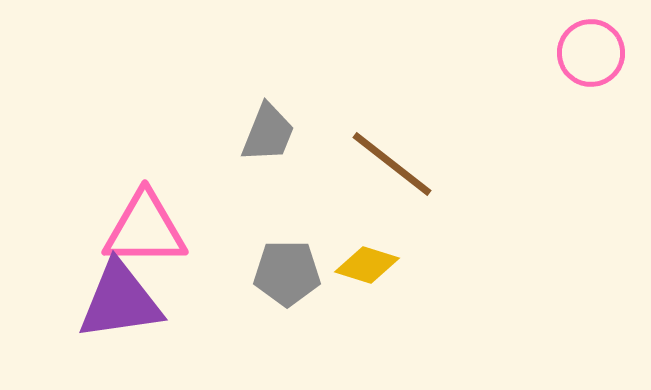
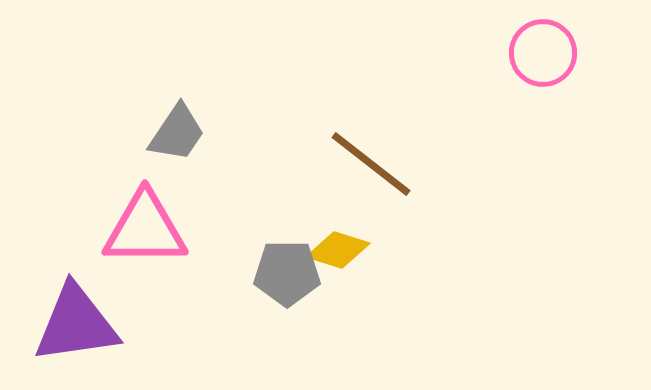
pink circle: moved 48 px left
gray trapezoid: moved 91 px left; rotated 12 degrees clockwise
brown line: moved 21 px left
yellow diamond: moved 29 px left, 15 px up
purple triangle: moved 44 px left, 23 px down
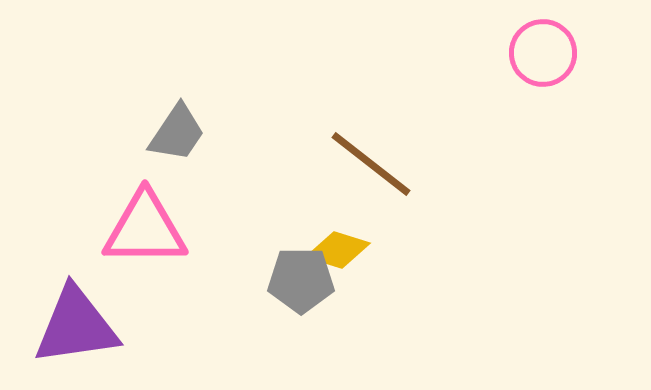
gray pentagon: moved 14 px right, 7 px down
purple triangle: moved 2 px down
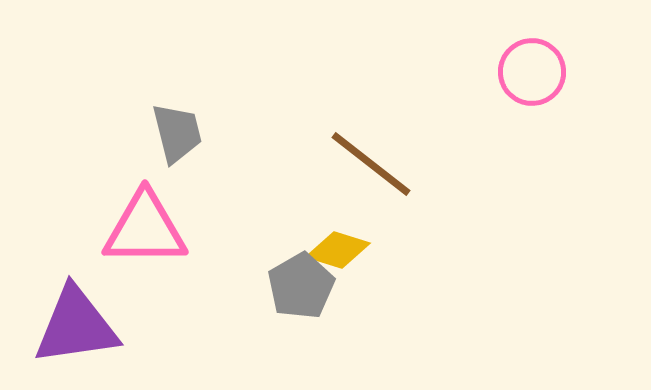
pink circle: moved 11 px left, 19 px down
gray trapezoid: rotated 48 degrees counterclockwise
gray pentagon: moved 6 px down; rotated 30 degrees counterclockwise
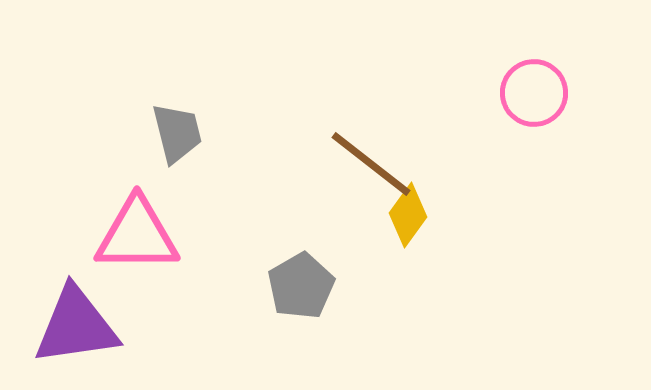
pink circle: moved 2 px right, 21 px down
pink triangle: moved 8 px left, 6 px down
yellow diamond: moved 70 px right, 35 px up; rotated 72 degrees counterclockwise
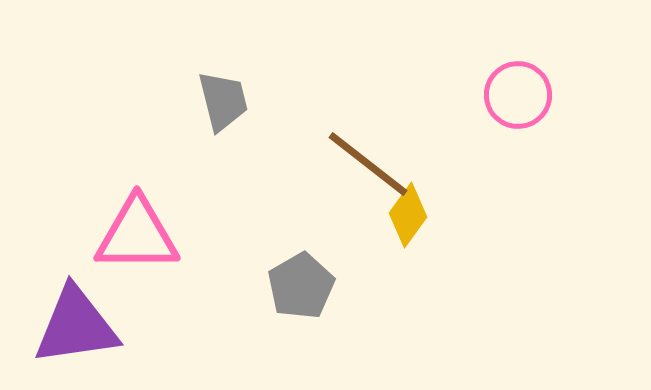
pink circle: moved 16 px left, 2 px down
gray trapezoid: moved 46 px right, 32 px up
brown line: moved 3 px left
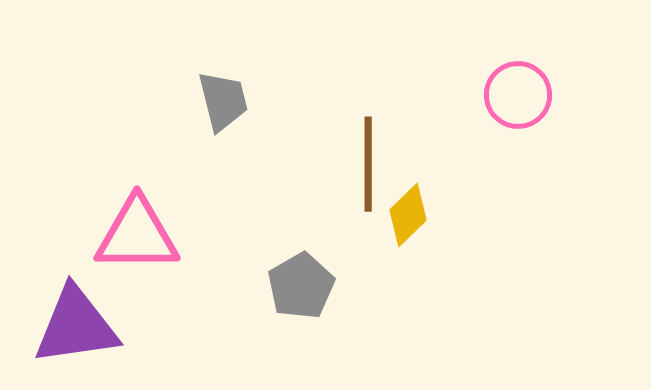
brown line: rotated 52 degrees clockwise
yellow diamond: rotated 10 degrees clockwise
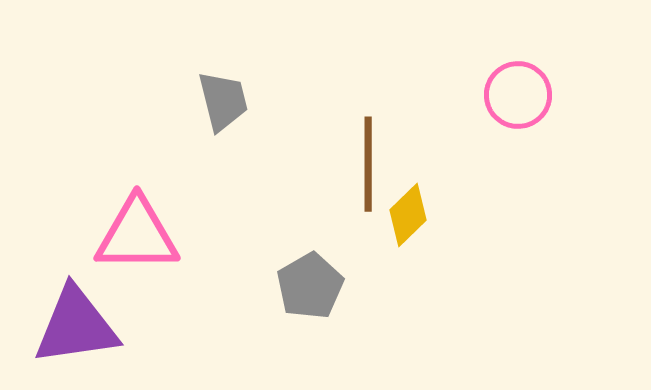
gray pentagon: moved 9 px right
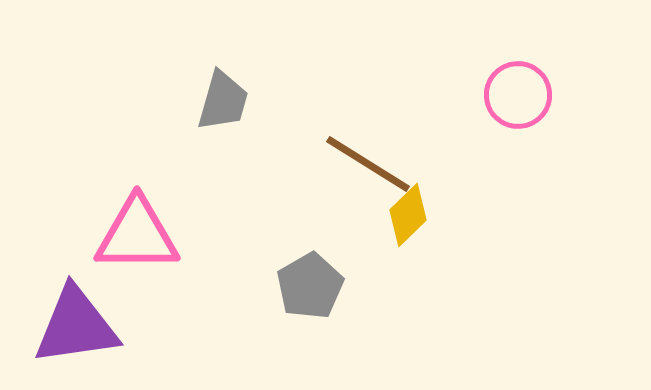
gray trapezoid: rotated 30 degrees clockwise
brown line: rotated 58 degrees counterclockwise
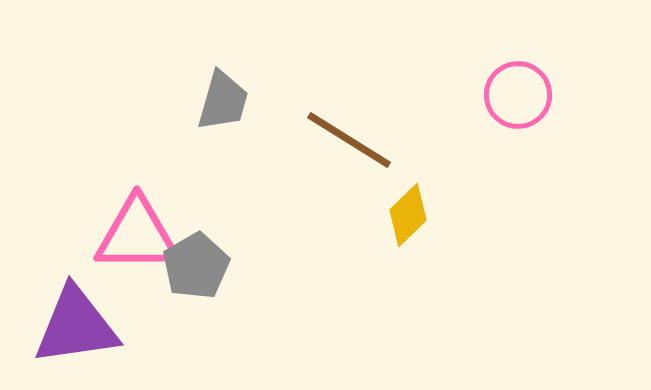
brown line: moved 19 px left, 24 px up
gray pentagon: moved 114 px left, 20 px up
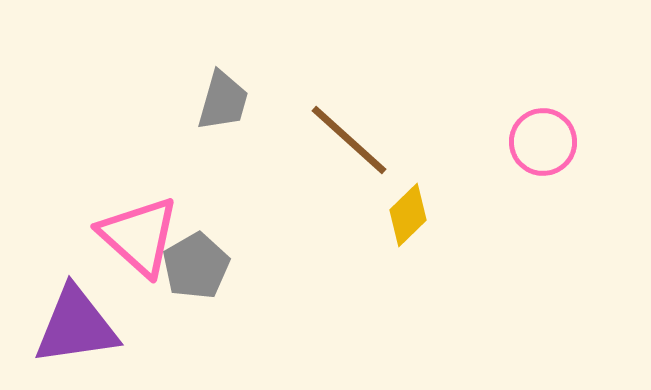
pink circle: moved 25 px right, 47 px down
brown line: rotated 10 degrees clockwise
pink triangle: moved 2 px right, 1 px down; rotated 42 degrees clockwise
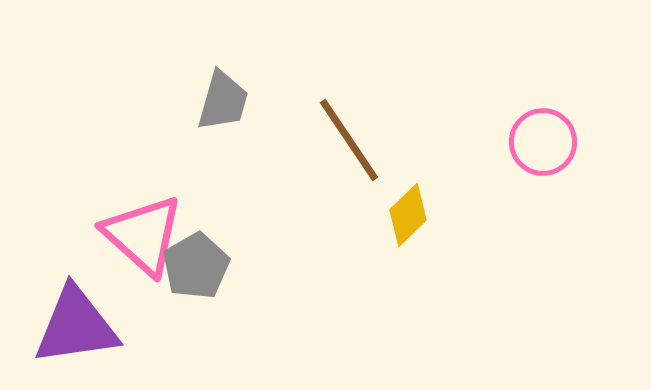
brown line: rotated 14 degrees clockwise
pink triangle: moved 4 px right, 1 px up
